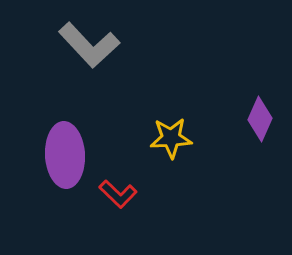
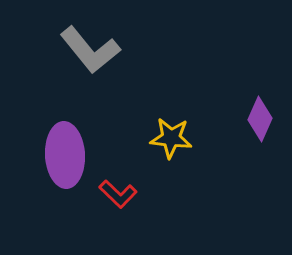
gray L-shape: moved 1 px right, 5 px down; rotated 4 degrees clockwise
yellow star: rotated 9 degrees clockwise
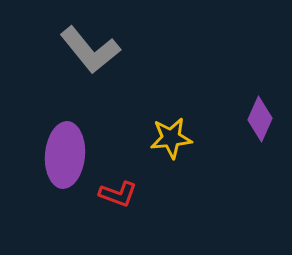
yellow star: rotated 12 degrees counterclockwise
purple ellipse: rotated 8 degrees clockwise
red L-shape: rotated 24 degrees counterclockwise
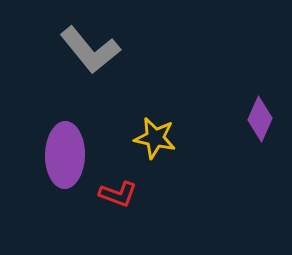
yellow star: moved 16 px left; rotated 18 degrees clockwise
purple ellipse: rotated 4 degrees counterclockwise
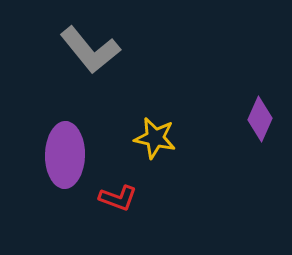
red L-shape: moved 4 px down
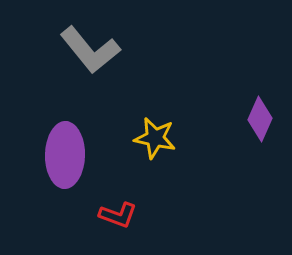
red L-shape: moved 17 px down
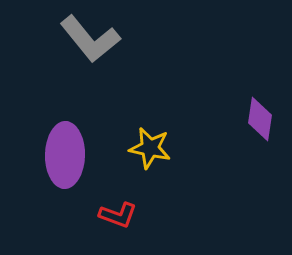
gray L-shape: moved 11 px up
purple diamond: rotated 15 degrees counterclockwise
yellow star: moved 5 px left, 10 px down
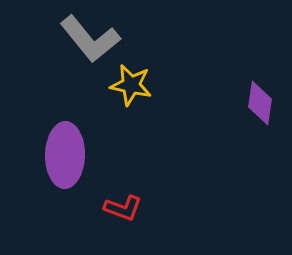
purple diamond: moved 16 px up
yellow star: moved 19 px left, 63 px up
red L-shape: moved 5 px right, 7 px up
